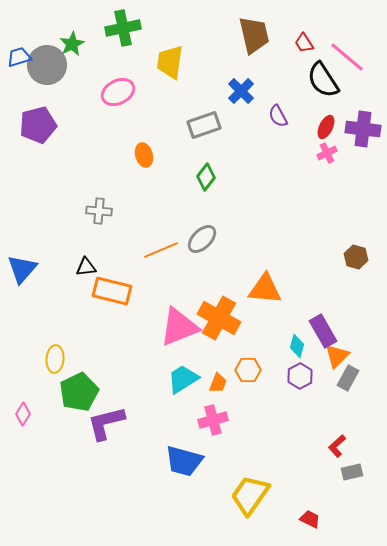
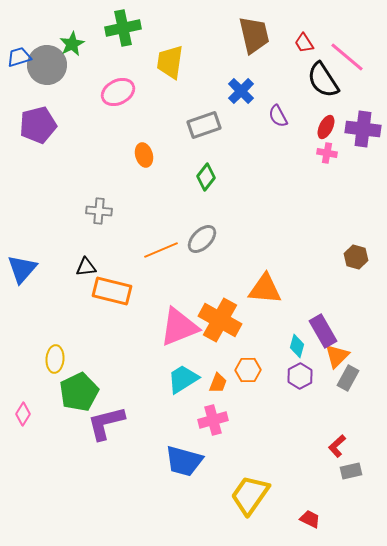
pink cross at (327, 153): rotated 36 degrees clockwise
orange cross at (219, 318): moved 1 px right, 2 px down
gray rectangle at (352, 472): moved 1 px left, 1 px up
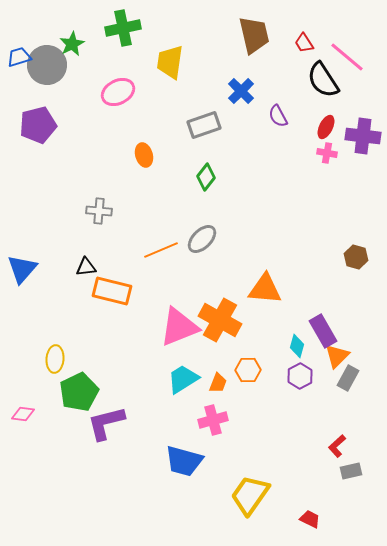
purple cross at (363, 129): moved 7 px down
pink diamond at (23, 414): rotated 65 degrees clockwise
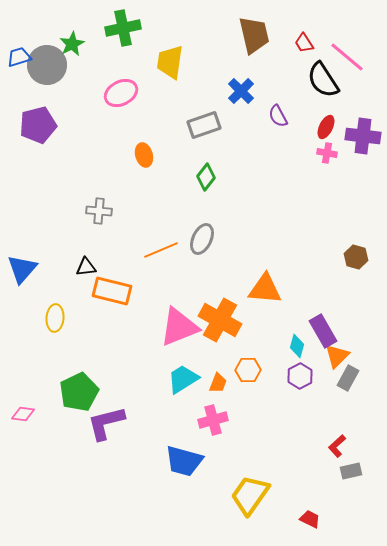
pink ellipse at (118, 92): moved 3 px right, 1 px down
gray ellipse at (202, 239): rotated 20 degrees counterclockwise
yellow ellipse at (55, 359): moved 41 px up
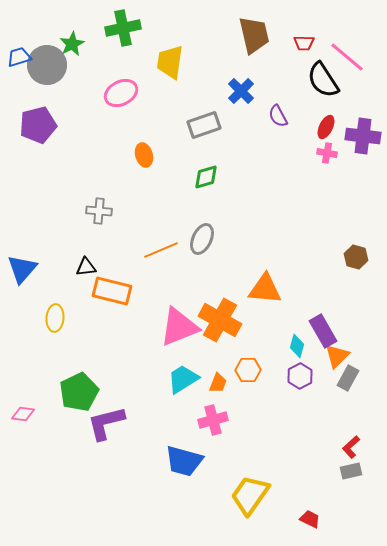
red trapezoid at (304, 43): rotated 55 degrees counterclockwise
green diamond at (206, 177): rotated 36 degrees clockwise
red L-shape at (337, 446): moved 14 px right, 1 px down
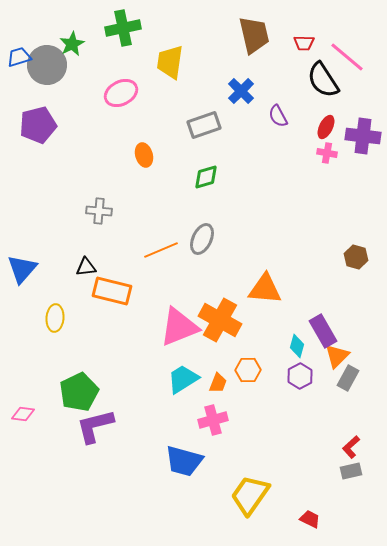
purple L-shape at (106, 423): moved 11 px left, 3 px down
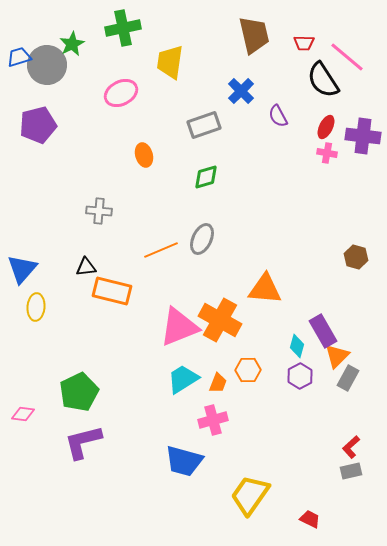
yellow ellipse at (55, 318): moved 19 px left, 11 px up
purple L-shape at (95, 426): moved 12 px left, 16 px down
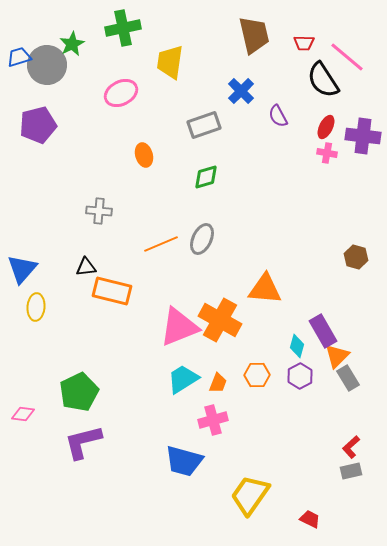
orange line at (161, 250): moved 6 px up
orange hexagon at (248, 370): moved 9 px right, 5 px down
gray rectangle at (348, 378): rotated 60 degrees counterclockwise
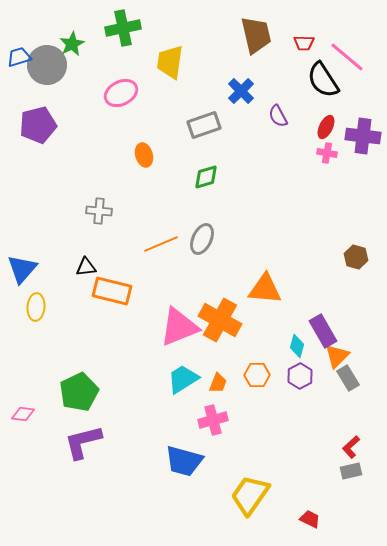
brown trapezoid at (254, 35): moved 2 px right
